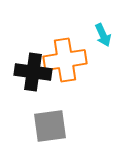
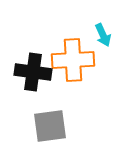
orange cross: moved 8 px right; rotated 6 degrees clockwise
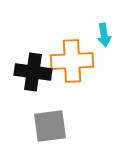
cyan arrow: moved 1 px right; rotated 15 degrees clockwise
orange cross: moved 1 px left, 1 px down
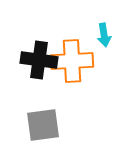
black cross: moved 6 px right, 12 px up
gray square: moved 7 px left, 1 px up
